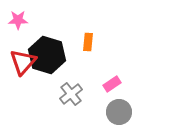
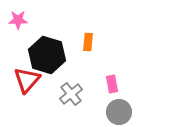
red triangle: moved 4 px right, 18 px down
pink rectangle: rotated 66 degrees counterclockwise
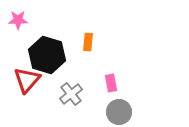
pink rectangle: moved 1 px left, 1 px up
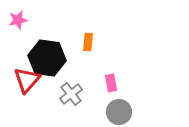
pink star: rotated 12 degrees counterclockwise
black hexagon: moved 3 px down; rotated 9 degrees counterclockwise
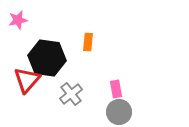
pink rectangle: moved 5 px right, 6 px down
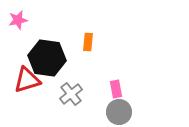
red triangle: rotated 32 degrees clockwise
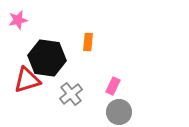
pink rectangle: moved 3 px left, 3 px up; rotated 36 degrees clockwise
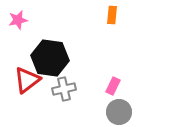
orange rectangle: moved 24 px right, 27 px up
black hexagon: moved 3 px right
red triangle: rotated 20 degrees counterclockwise
gray cross: moved 7 px left, 5 px up; rotated 25 degrees clockwise
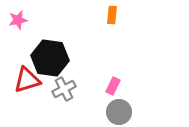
red triangle: rotated 20 degrees clockwise
gray cross: rotated 15 degrees counterclockwise
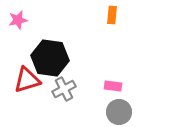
pink rectangle: rotated 72 degrees clockwise
